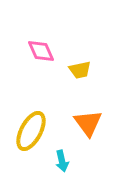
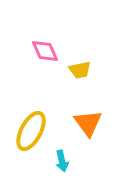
pink diamond: moved 4 px right
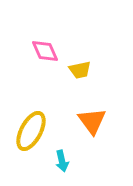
orange triangle: moved 4 px right, 2 px up
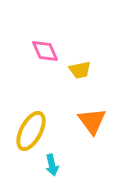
cyan arrow: moved 10 px left, 4 px down
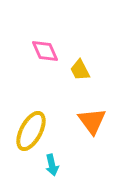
yellow trapezoid: rotated 75 degrees clockwise
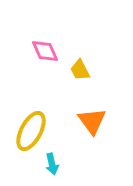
cyan arrow: moved 1 px up
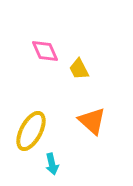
yellow trapezoid: moved 1 px left, 1 px up
orange triangle: rotated 12 degrees counterclockwise
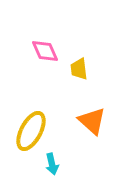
yellow trapezoid: rotated 20 degrees clockwise
